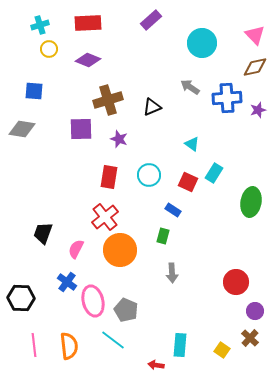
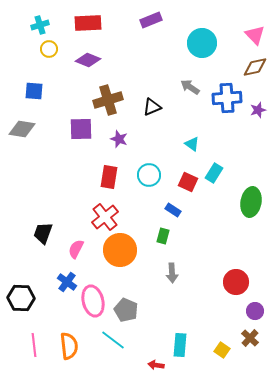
purple rectangle at (151, 20): rotated 20 degrees clockwise
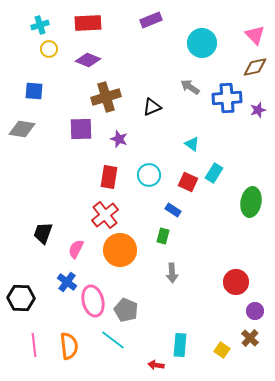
brown cross at (108, 100): moved 2 px left, 3 px up
red cross at (105, 217): moved 2 px up
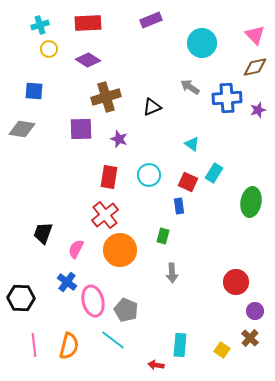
purple diamond at (88, 60): rotated 10 degrees clockwise
blue rectangle at (173, 210): moved 6 px right, 4 px up; rotated 49 degrees clockwise
orange semicircle at (69, 346): rotated 20 degrees clockwise
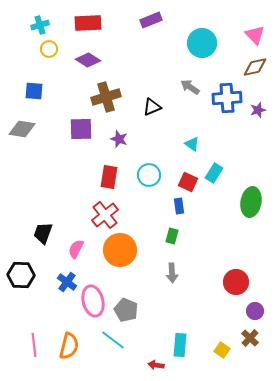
green rectangle at (163, 236): moved 9 px right
black hexagon at (21, 298): moved 23 px up
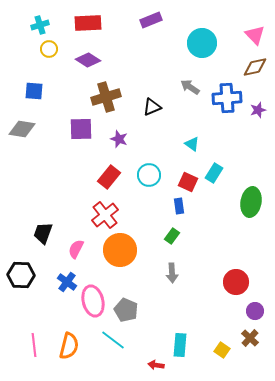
red rectangle at (109, 177): rotated 30 degrees clockwise
green rectangle at (172, 236): rotated 21 degrees clockwise
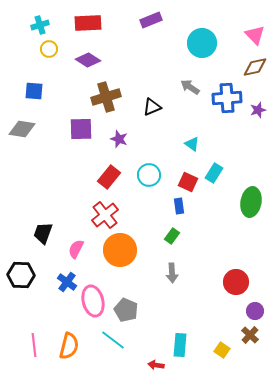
brown cross at (250, 338): moved 3 px up
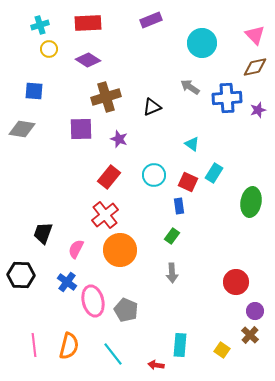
cyan circle at (149, 175): moved 5 px right
cyan line at (113, 340): moved 14 px down; rotated 15 degrees clockwise
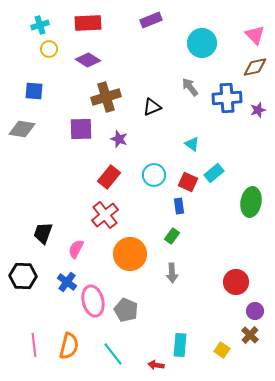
gray arrow at (190, 87): rotated 18 degrees clockwise
cyan rectangle at (214, 173): rotated 18 degrees clockwise
orange circle at (120, 250): moved 10 px right, 4 px down
black hexagon at (21, 275): moved 2 px right, 1 px down
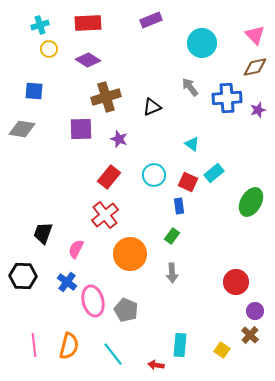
green ellipse at (251, 202): rotated 20 degrees clockwise
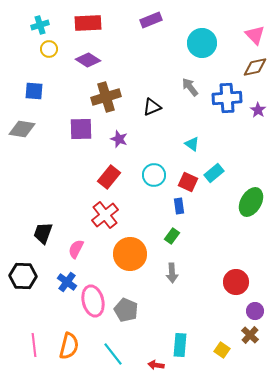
purple star at (258, 110): rotated 21 degrees counterclockwise
